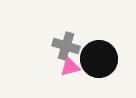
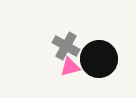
gray cross: rotated 12 degrees clockwise
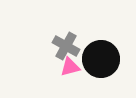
black circle: moved 2 px right
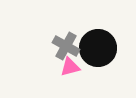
black circle: moved 3 px left, 11 px up
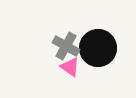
pink triangle: rotated 50 degrees clockwise
